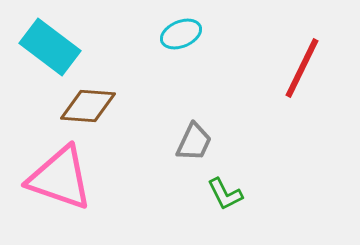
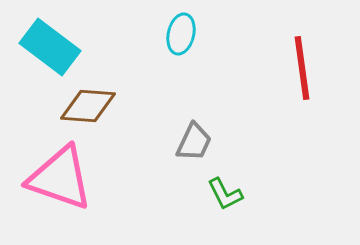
cyan ellipse: rotated 54 degrees counterclockwise
red line: rotated 34 degrees counterclockwise
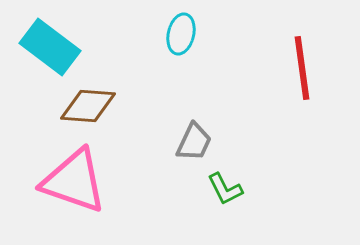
pink triangle: moved 14 px right, 3 px down
green L-shape: moved 5 px up
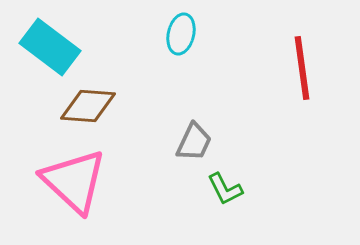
pink triangle: rotated 24 degrees clockwise
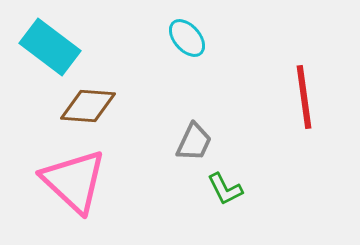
cyan ellipse: moved 6 px right, 4 px down; rotated 54 degrees counterclockwise
red line: moved 2 px right, 29 px down
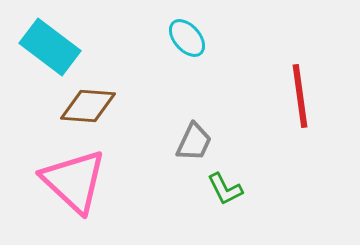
red line: moved 4 px left, 1 px up
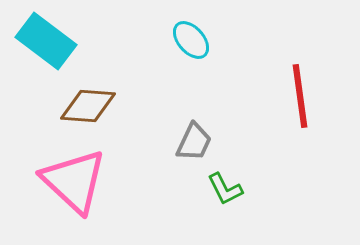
cyan ellipse: moved 4 px right, 2 px down
cyan rectangle: moved 4 px left, 6 px up
